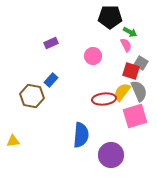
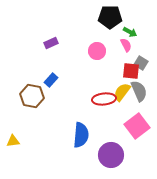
pink circle: moved 4 px right, 5 px up
red square: rotated 12 degrees counterclockwise
pink square: moved 2 px right, 10 px down; rotated 20 degrees counterclockwise
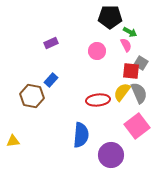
gray semicircle: moved 2 px down
red ellipse: moved 6 px left, 1 px down
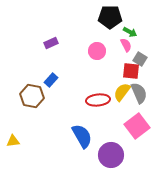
gray square: moved 1 px left, 4 px up
blue semicircle: moved 1 px right, 1 px down; rotated 35 degrees counterclockwise
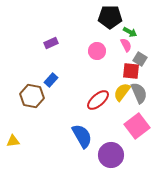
red ellipse: rotated 35 degrees counterclockwise
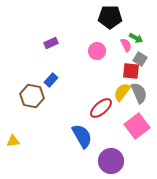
green arrow: moved 6 px right, 6 px down
red ellipse: moved 3 px right, 8 px down
purple circle: moved 6 px down
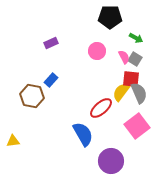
pink semicircle: moved 2 px left, 12 px down
gray square: moved 5 px left
red square: moved 8 px down
yellow semicircle: moved 1 px left
blue semicircle: moved 1 px right, 2 px up
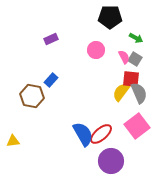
purple rectangle: moved 4 px up
pink circle: moved 1 px left, 1 px up
red ellipse: moved 26 px down
